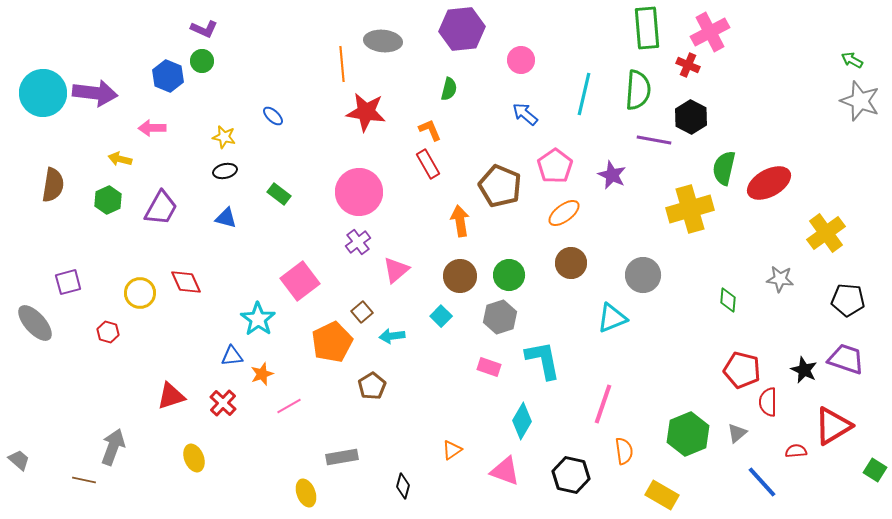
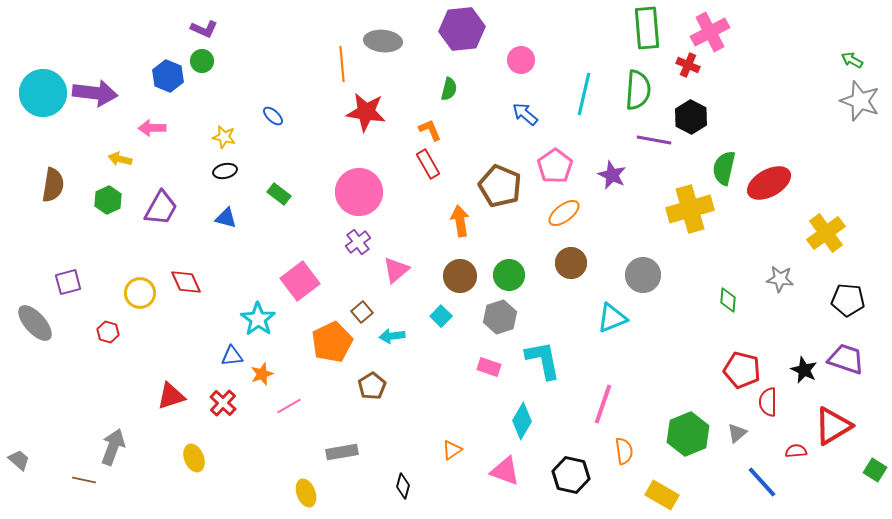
gray rectangle at (342, 457): moved 5 px up
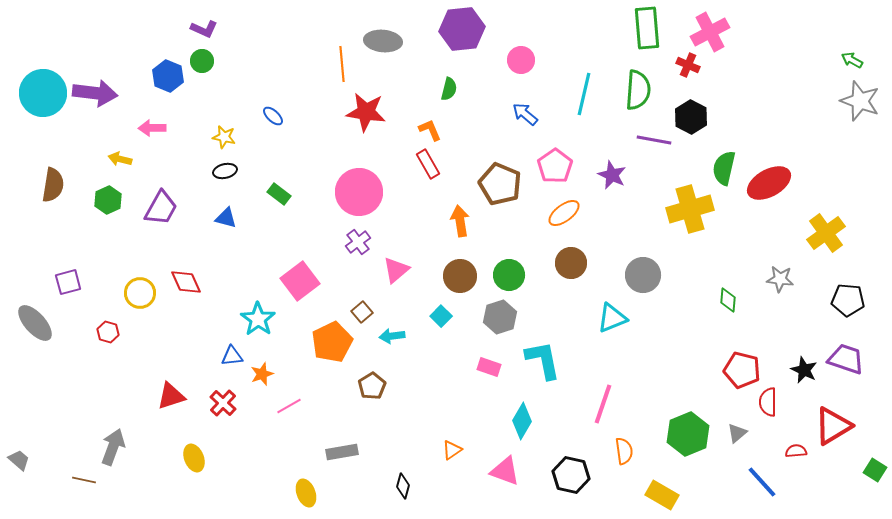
brown pentagon at (500, 186): moved 2 px up
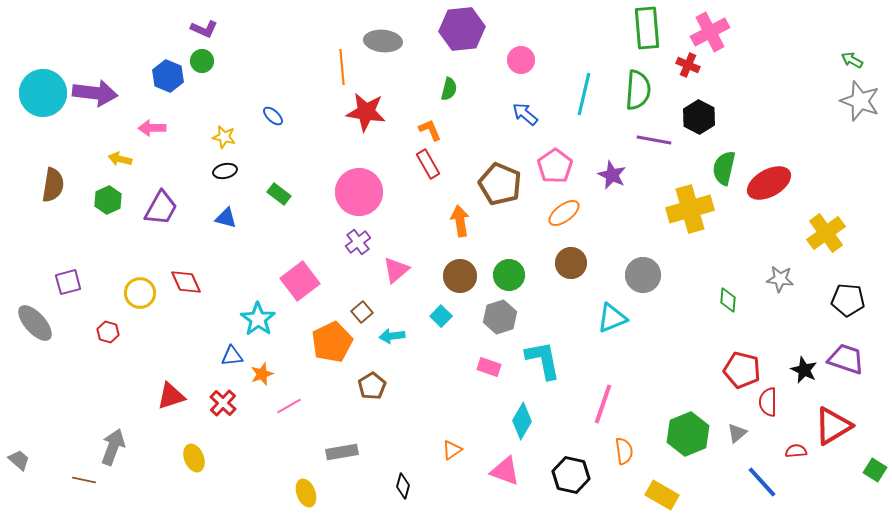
orange line at (342, 64): moved 3 px down
black hexagon at (691, 117): moved 8 px right
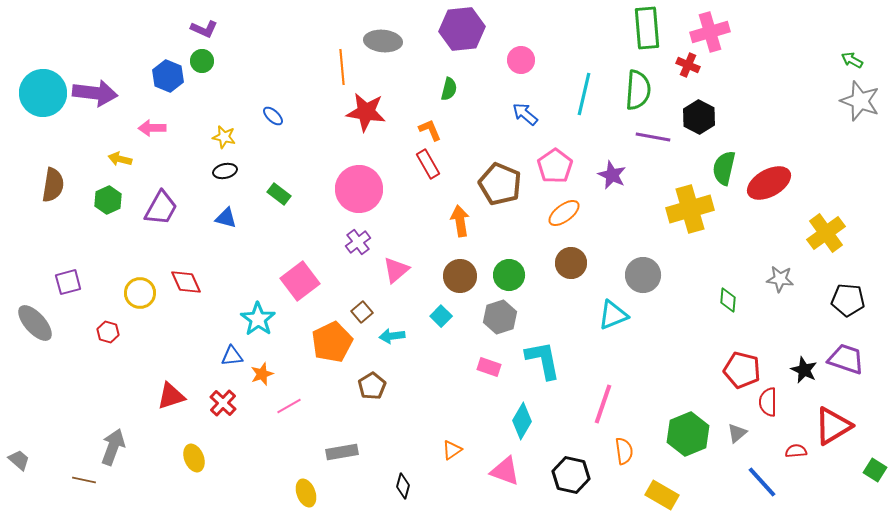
pink cross at (710, 32): rotated 12 degrees clockwise
purple line at (654, 140): moved 1 px left, 3 px up
pink circle at (359, 192): moved 3 px up
cyan triangle at (612, 318): moved 1 px right, 3 px up
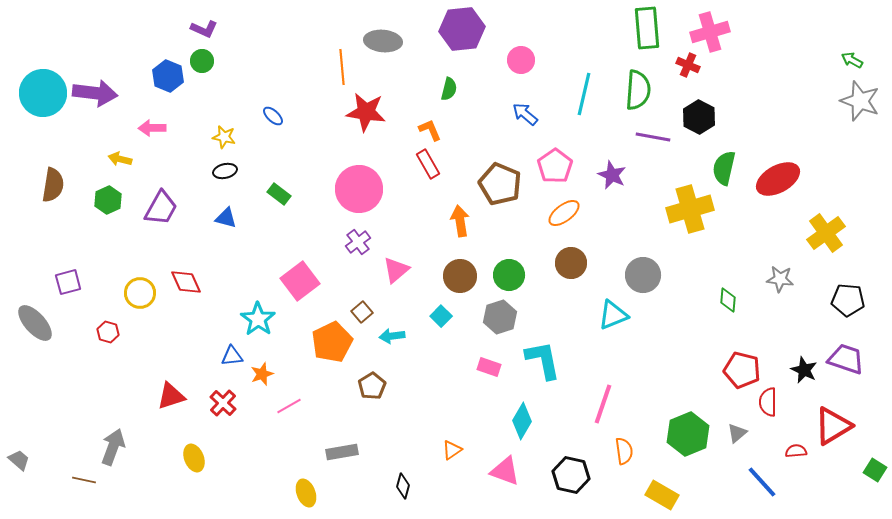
red ellipse at (769, 183): moved 9 px right, 4 px up
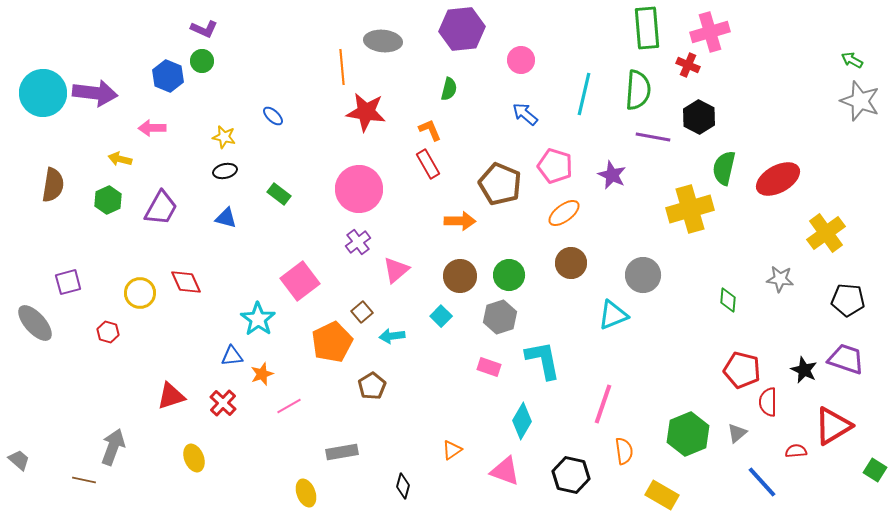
pink pentagon at (555, 166): rotated 20 degrees counterclockwise
orange arrow at (460, 221): rotated 100 degrees clockwise
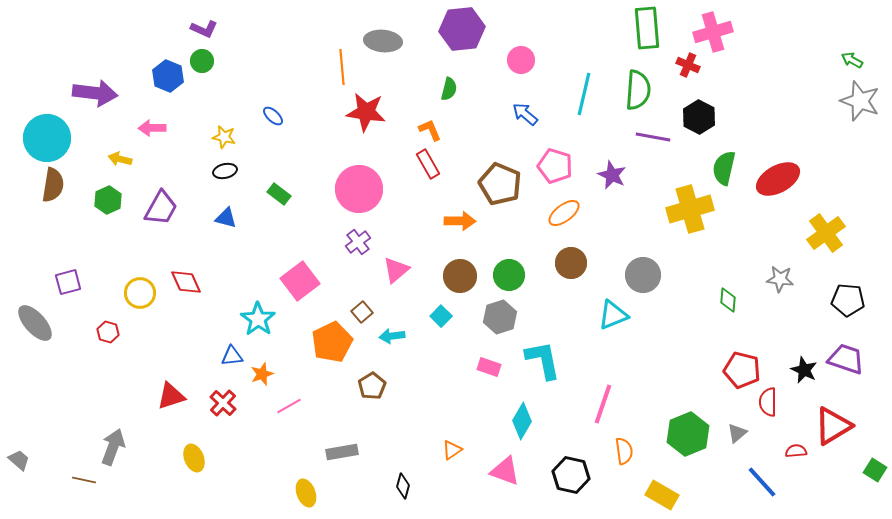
pink cross at (710, 32): moved 3 px right
cyan circle at (43, 93): moved 4 px right, 45 px down
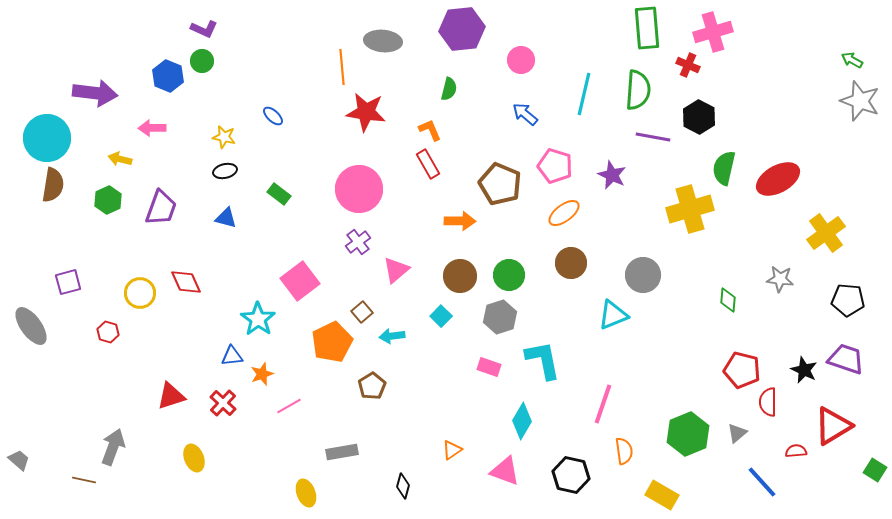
purple trapezoid at (161, 208): rotated 9 degrees counterclockwise
gray ellipse at (35, 323): moved 4 px left, 3 px down; rotated 6 degrees clockwise
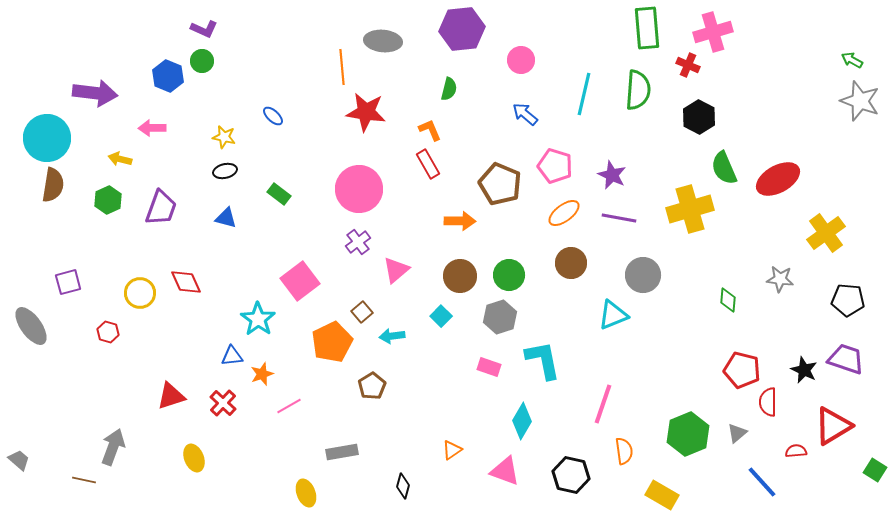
purple line at (653, 137): moved 34 px left, 81 px down
green semicircle at (724, 168): rotated 36 degrees counterclockwise
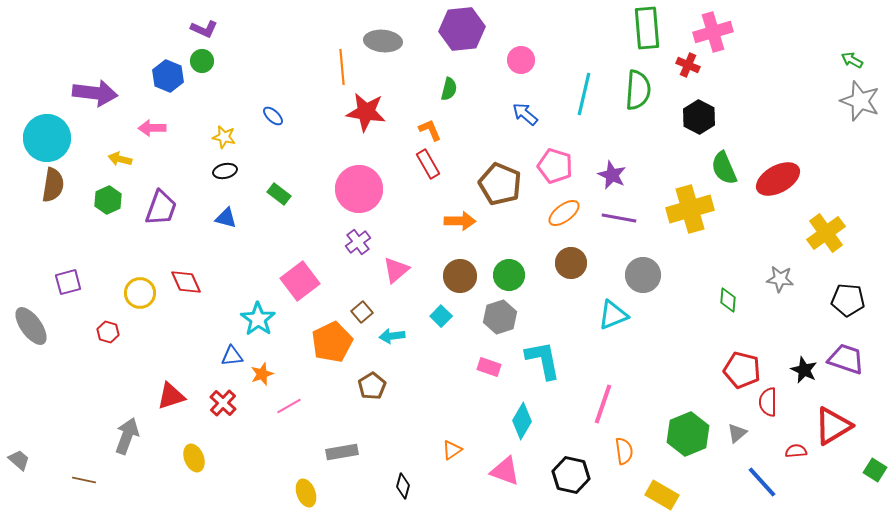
gray arrow at (113, 447): moved 14 px right, 11 px up
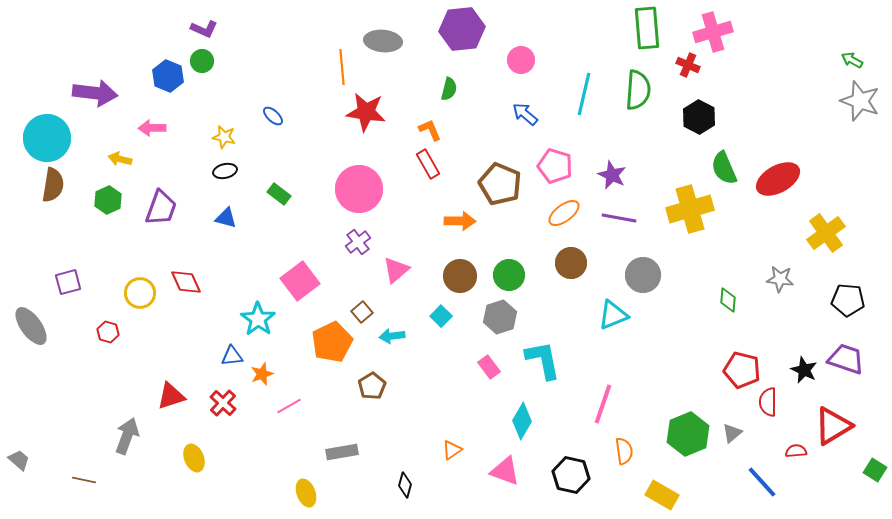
pink rectangle at (489, 367): rotated 35 degrees clockwise
gray triangle at (737, 433): moved 5 px left
black diamond at (403, 486): moved 2 px right, 1 px up
